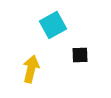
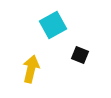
black square: rotated 24 degrees clockwise
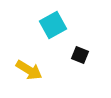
yellow arrow: moved 2 px left, 1 px down; rotated 108 degrees clockwise
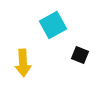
yellow arrow: moved 6 px left, 7 px up; rotated 56 degrees clockwise
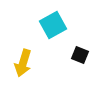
yellow arrow: rotated 20 degrees clockwise
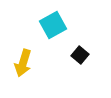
black square: rotated 18 degrees clockwise
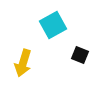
black square: rotated 18 degrees counterclockwise
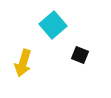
cyan square: rotated 12 degrees counterclockwise
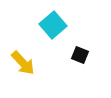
yellow arrow: rotated 60 degrees counterclockwise
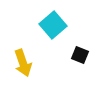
yellow arrow: rotated 24 degrees clockwise
